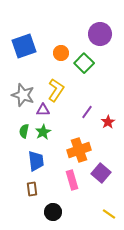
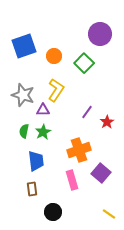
orange circle: moved 7 px left, 3 px down
red star: moved 1 px left
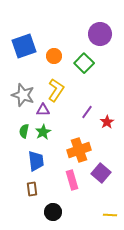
yellow line: moved 1 px right, 1 px down; rotated 32 degrees counterclockwise
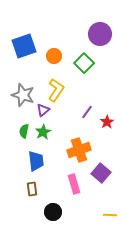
purple triangle: rotated 40 degrees counterclockwise
pink rectangle: moved 2 px right, 4 px down
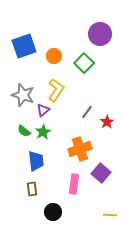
green semicircle: rotated 64 degrees counterclockwise
orange cross: moved 1 px right, 1 px up
pink rectangle: rotated 24 degrees clockwise
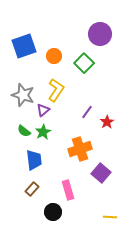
blue trapezoid: moved 2 px left, 1 px up
pink rectangle: moved 6 px left, 6 px down; rotated 24 degrees counterclockwise
brown rectangle: rotated 48 degrees clockwise
yellow line: moved 2 px down
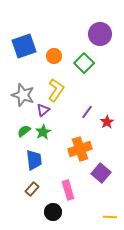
green semicircle: rotated 104 degrees clockwise
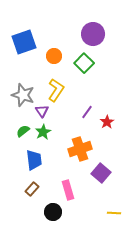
purple circle: moved 7 px left
blue square: moved 4 px up
purple triangle: moved 1 px left, 1 px down; rotated 24 degrees counterclockwise
green semicircle: moved 1 px left
yellow line: moved 4 px right, 4 px up
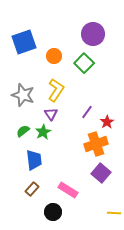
purple triangle: moved 9 px right, 3 px down
orange cross: moved 16 px right, 5 px up
pink rectangle: rotated 42 degrees counterclockwise
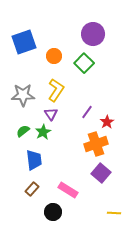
gray star: rotated 20 degrees counterclockwise
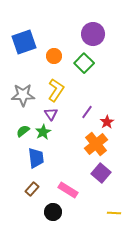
orange cross: rotated 20 degrees counterclockwise
blue trapezoid: moved 2 px right, 2 px up
